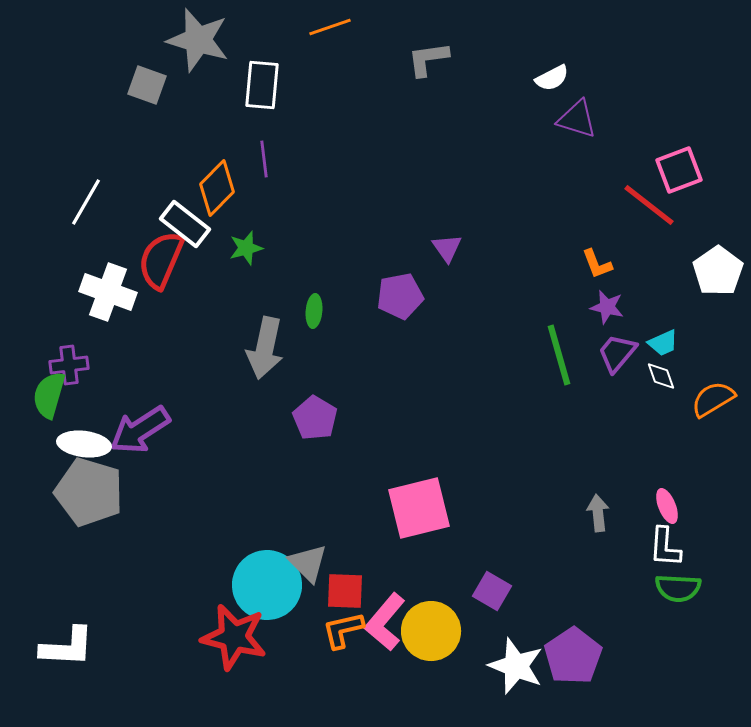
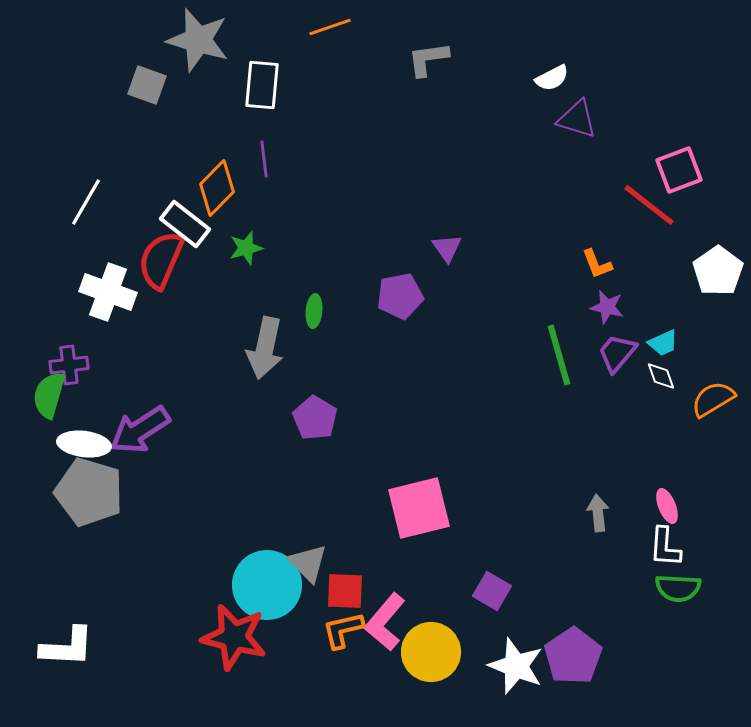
yellow circle at (431, 631): moved 21 px down
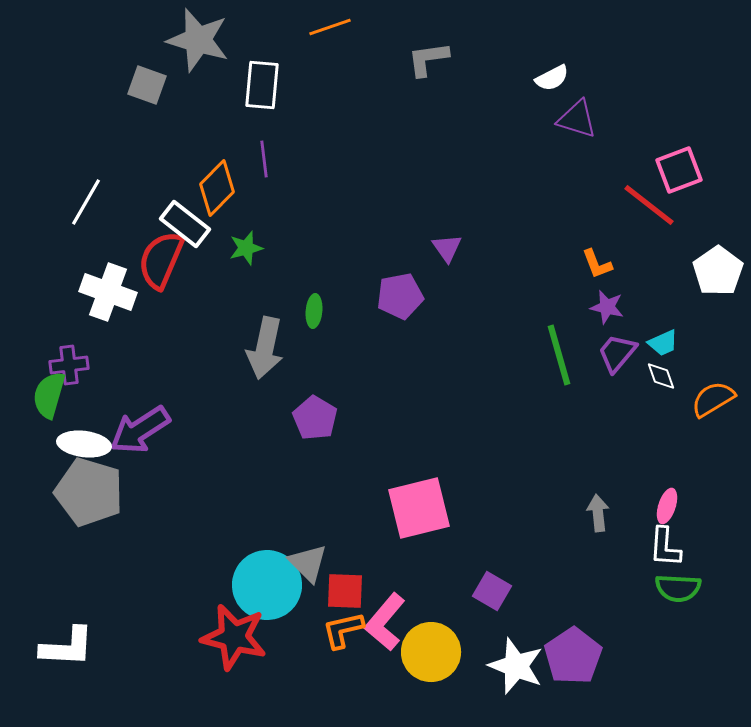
pink ellipse at (667, 506): rotated 40 degrees clockwise
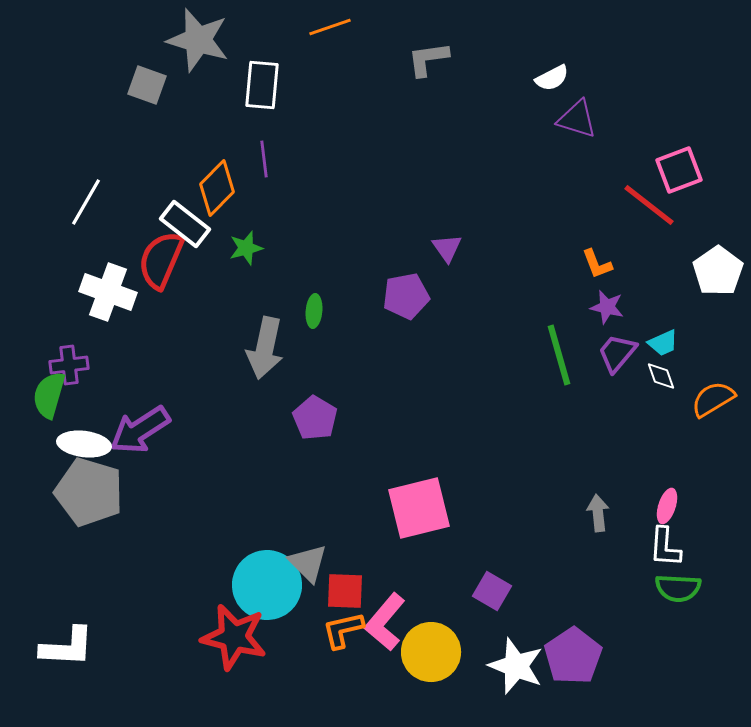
purple pentagon at (400, 296): moved 6 px right
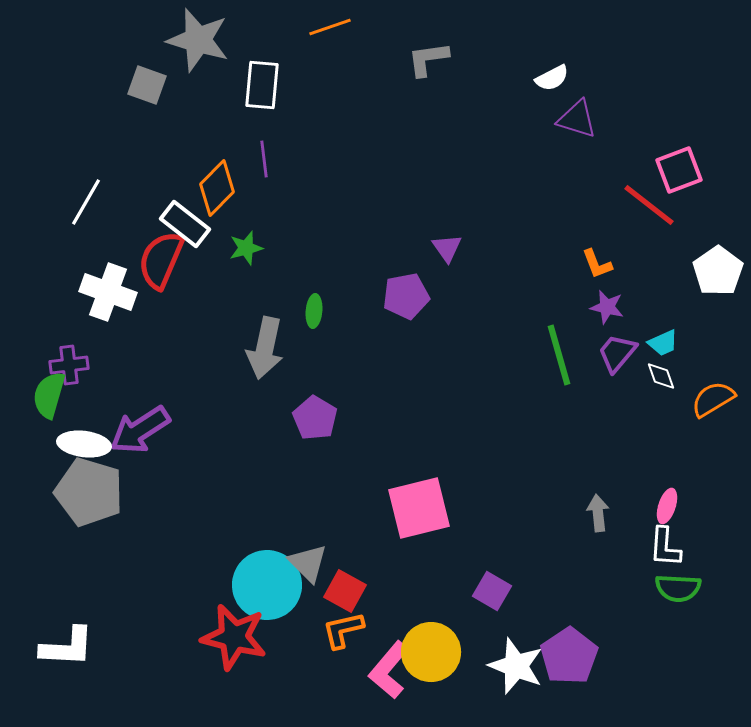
red square at (345, 591): rotated 27 degrees clockwise
pink L-shape at (385, 622): moved 4 px right, 48 px down
purple pentagon at (573, 656): moved 4 px left
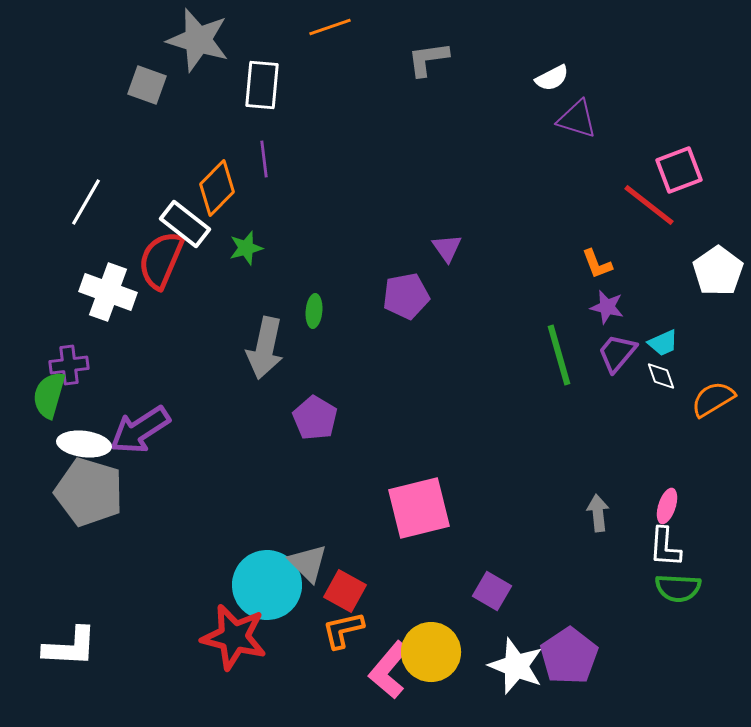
white L-shape at (67, 647): moved 3 px right
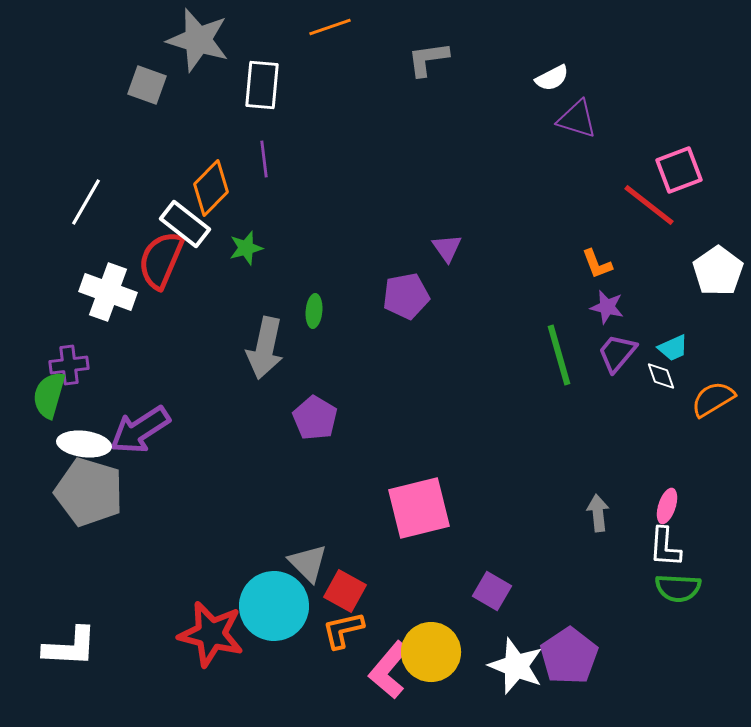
orange diamond at (217, 188): moved 6 px left
cyan trapezoid at (663, 343): moved 10 px right, 5 px down
cyan circle at (267, 585): moved 7 px right, 21 px down
red star at (234, 637): moved 23 px left, 3 px up
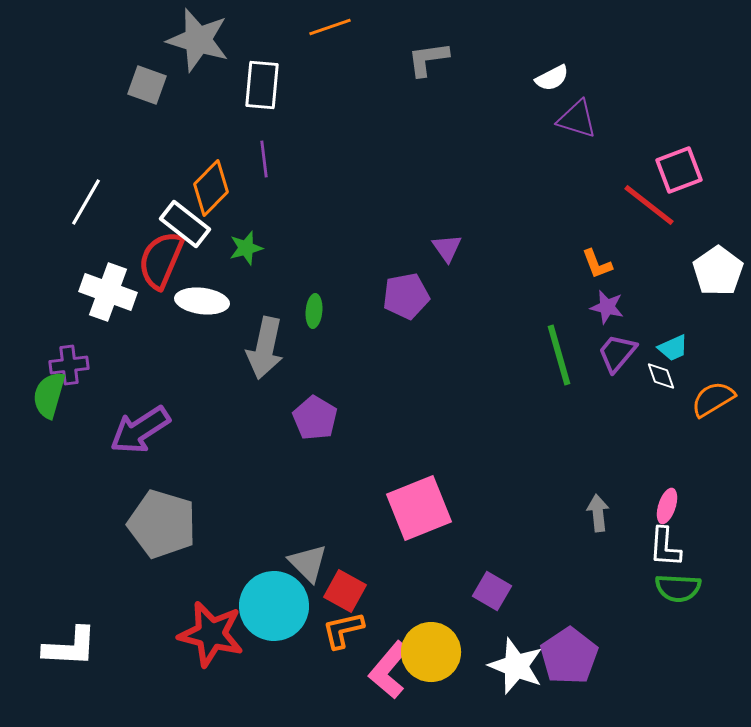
white ellipse at (84, 444): moved 118 px right, 143 px up
gray pentagon at (89, 492): moved 73 px right, 32 px down
pink square at (419, 508): rotated 8 degrees counterclockwise
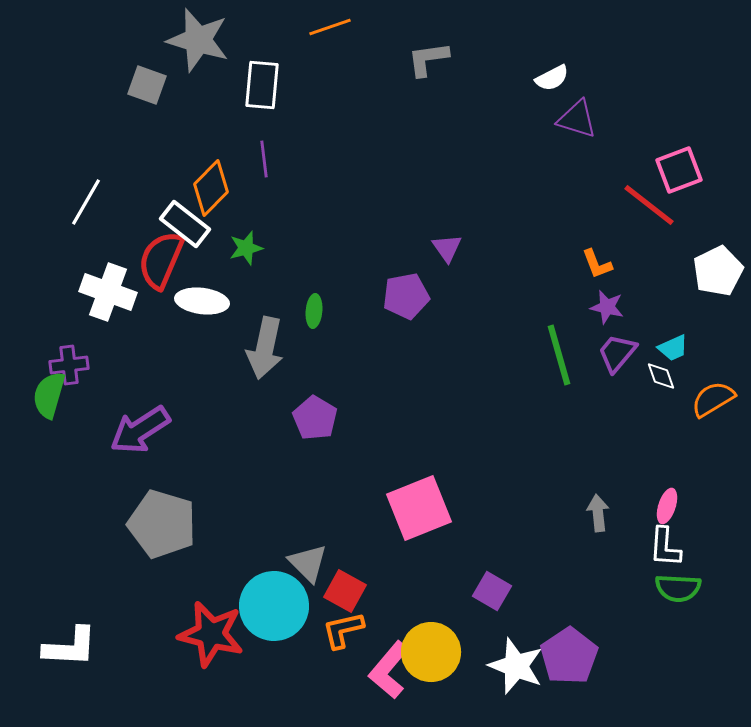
white pentagon at (718, 271): rotated 9 degrees clockwise
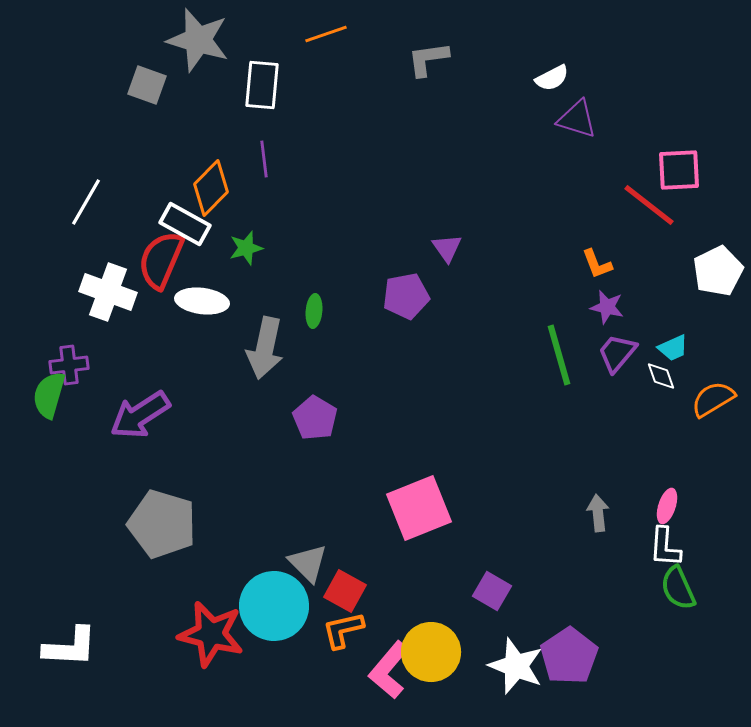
orange line at (330, 27): moved 4 px left, 7 px down
pink square at (679, 170): rotated 18 degrees clockwise
white rectangle at (185, 224): rotated 9 degrees counterclockwise
purple arrow at (140, 430): moved 15 px up
green semicircle at (678, 588): rotated 63 degrees clockwise
